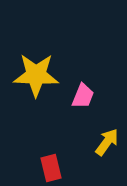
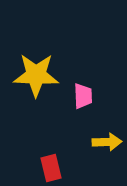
pink trapezoid: rotated 24 degrees counterclockwise
yellow arrow: rotated 52 degrees clockwise
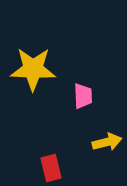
yellow star: moved 3 px left, 6 px up
yellow arrow: rotated 12 degrees counterclockwise
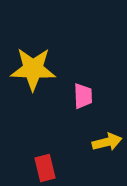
red rectangle: moved 6 px left
